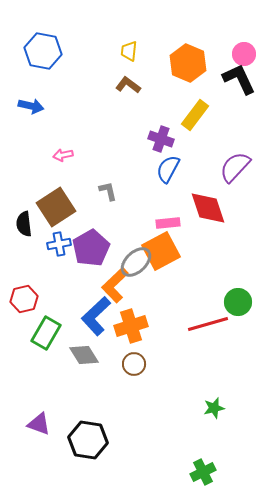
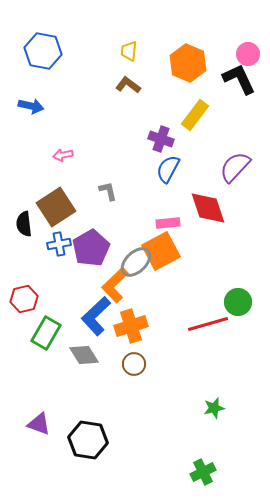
pink circle: moved 4 px right
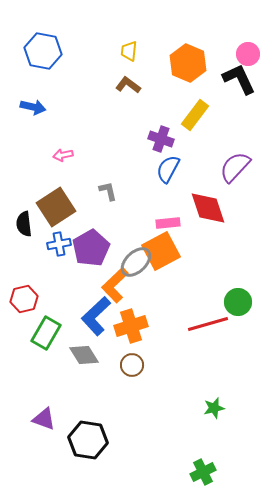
blue arrow: moved 2 px right, 1 px down
brown circle: moved 2 px left, 1 px down
purple triangle: moved 5 px right, 5 px up
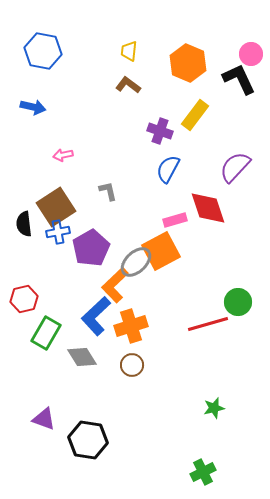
pink circle: moved 3 px right
purple cross: moved 1 px left, 8 px up
pink rectangle: moved 7 px right, 3 px up; rotated 10 degrees counterclockwise
blue cross: moved 1 px left, 12 px up
gray diamond: moved 2 px left, 2 px down
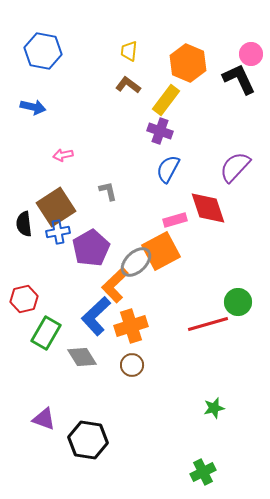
yellow rectangle: moved 29 px left, 15 px up
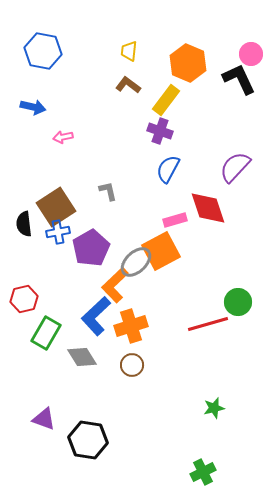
pink arrow: moved 18 px up
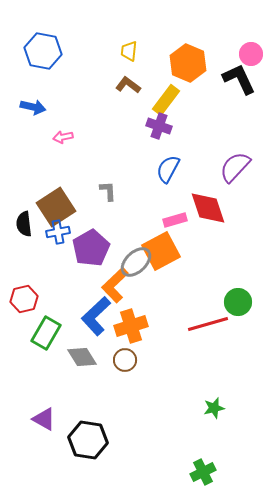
purple cross: moved 1 px left, 5 px up
gray L-shape: rotated 10 degrees clockwise
brown circle: moved 7 px left, 5 px up
purple triangle: rotated 10 degrees clockwise
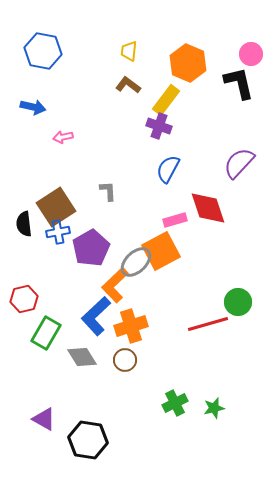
black L-shape: moved 4 px down; rotated 12 degrees clockwise
purple semicircle: moved 4 px right, 4 px up
green cross: moved 28 px left, 69 px up
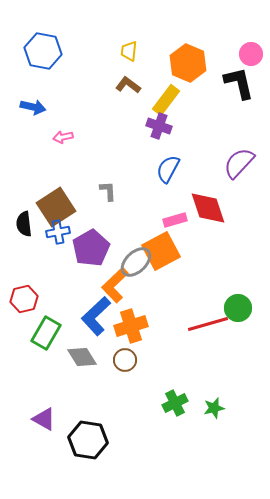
green circle: moved 6 px down
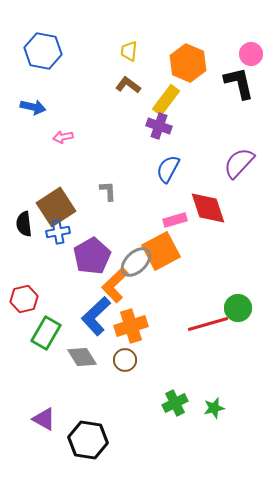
purple pentagon: moved 1 px right, 8 px down
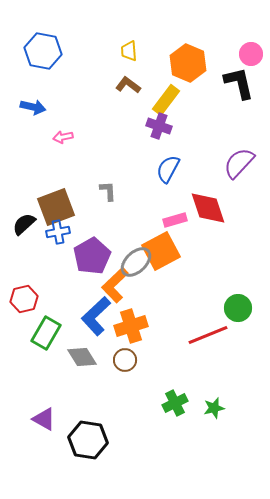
yellow trapezoid: rotated 10 degrees counterclockwise
brown square: rotated 12 degrees clockwise
black semicircle: rotated 55 degrees clockwise
red line: moved 11 px down; rotated 6 degrees counterclockwise
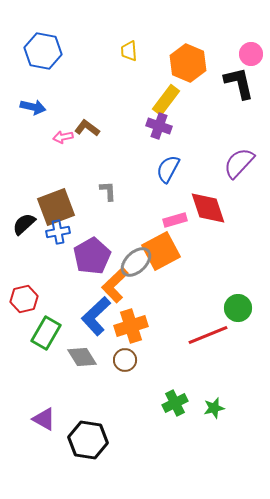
brown L-shape: moved 41 px left, 43 px down
